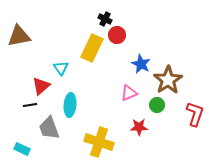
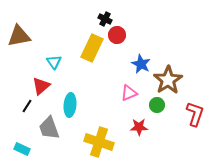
cyan triangle: moved 7 px left, 6 px up
black line: moved 3 px left, 1 px down; rotated 48 degrees counterclockwise
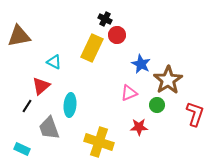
cyan triangle: rotated 28 degrees counterclockwise
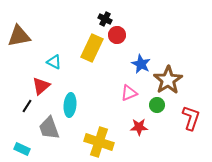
red L-shape: moved 4 px left, 4 px down
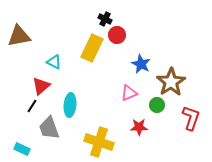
brown star: moved 3 px right, 2 px down
black line: moved 5 px right
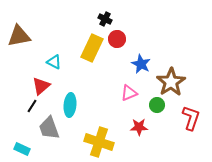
red circle: moved 4 px down
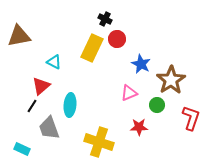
brown star: moved 2 px up
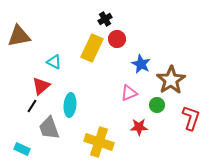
black cross: rotated 32 degrees clockwise
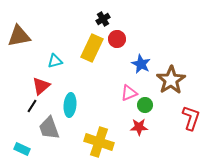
black cross: moved 2 px left
cyan triangle: moved 1 px right, 1 px up; rotated 42 degrees counterclockwise
green circle: moved 12 px left
